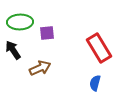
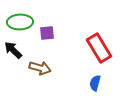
black arrow: rotated 12 degrees counterclockwise
brown arrow: rotated 40 degrees clockwise
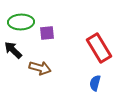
green ellipse: moved 1 px right
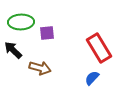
blue semicircle: moved 3 px left, 5 px up; rotated 28 degrees clockwise
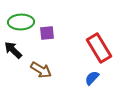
brown arrow: moved 1 px right, 2 px down; rotated 15 degrees clockwise
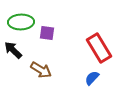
purple square: rotated 14 degrees clockwise
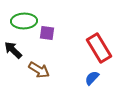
green ellipse: moved 3 px right, 1 px up
brown arrow: moved 2 px left
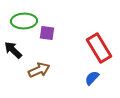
brown arrow: rotated 55 degrees counterclockwise
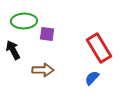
purple square: moved 1 px down
black arrow: rotated 18 degrees clockwise
brown arrow: moved 4 px right; rotated 25 degrees clockwise
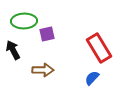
purple square: rotated 21 degrees counterclockwise
